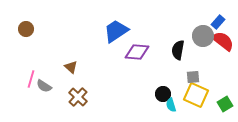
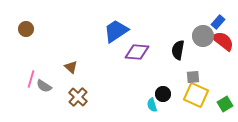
cyan semicircle: moved 19 px left
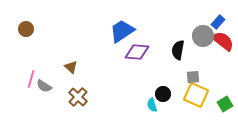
blue trapezoid: moved 6 px right
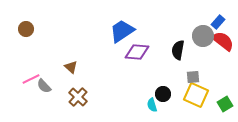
pink line: rotated 48 degrees clockwise
gray semicircle: rotated 14 degrees clockwise
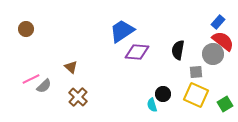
gray circle: moved 10 px right, 18 px down
gray square: moved 3 px right, 5 px up
gray semicircle: rotated 91 degrees counterclockwise
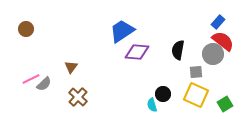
brown triangle: rotated 24 degrees clockwise
gray semicircle: moved 2 px up
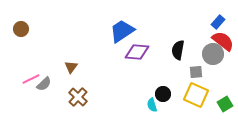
brown circle: moved 5 px left
